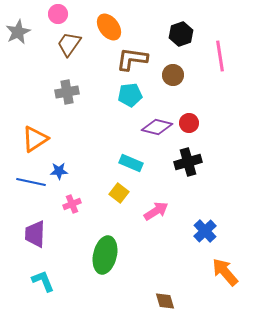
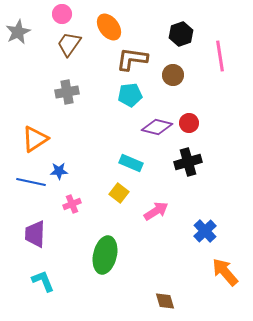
pink circle: moved 4 px right
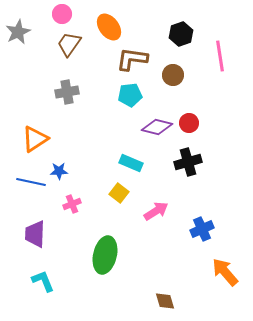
blue cross: moved 3 px left, 2 px up; rotated 20 degrees clockwise
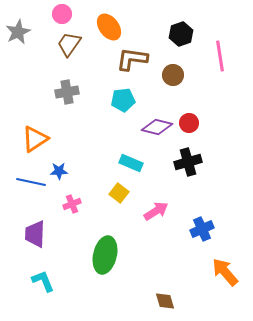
cyan pentagon: moved 7 px left, 5 px down
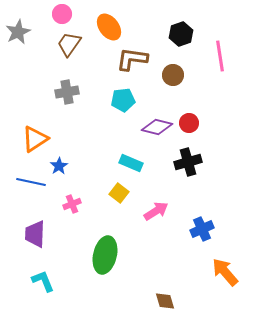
blue star: moved 5 px up; rotated 30 degrees counterclockwise
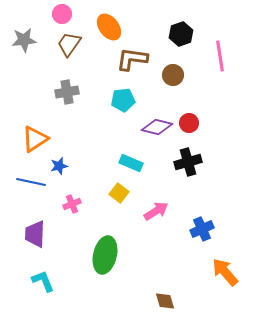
gray star: moved 6 px right, 8 px down; rotated 20 degrees clockwise
blue star: rotated 18 degrees clockwise
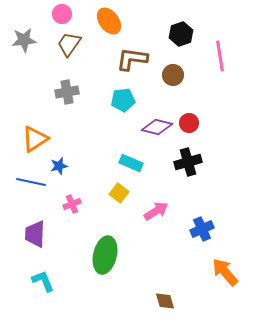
orange ellipse: moved 6 px up
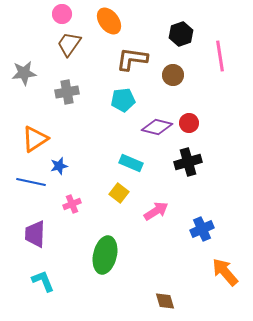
gray star: moved 33 px down
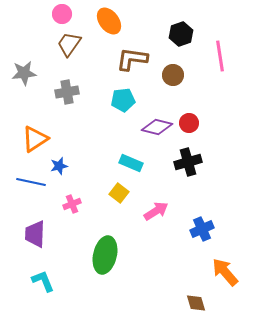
brown diamond: moved 31 px right, 2 px down
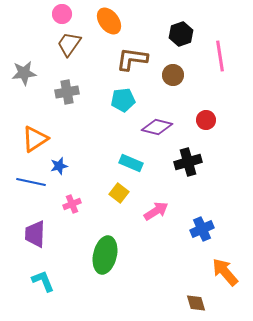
red circle: moved 17 px right, 3 px up
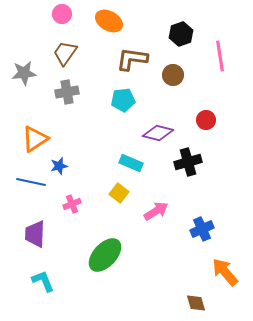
orange ellipse: rotated 24 degrees counterclockwise
brown trapezoid: moved 4 px left, 9 px down
purple diamond: moved 1 px right, 6 px down
green ellipse: rotated 30 degrees clockwise
